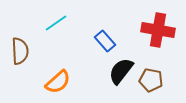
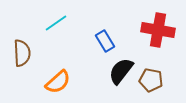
blue rectangle: rotated 10 degrees clockwise
brown semicircle: moved 2 px right, 2 px down
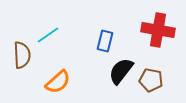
cyan line: moved 8 px left, 12 px down
blue rectangle: rotated 45 degrees clockwise
brown semicircle: moved 2 px down
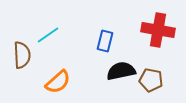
black semicircle: rotated 40 degrees clockwise
